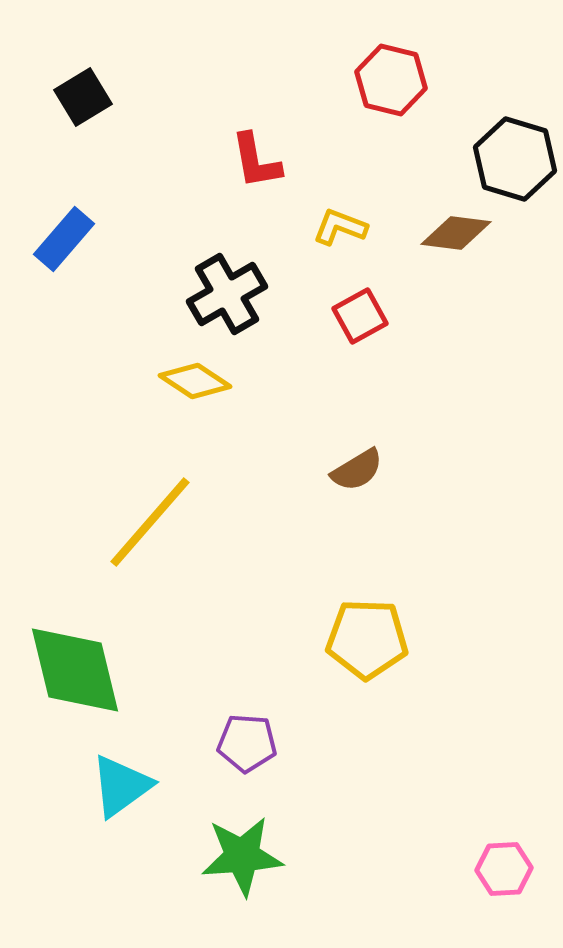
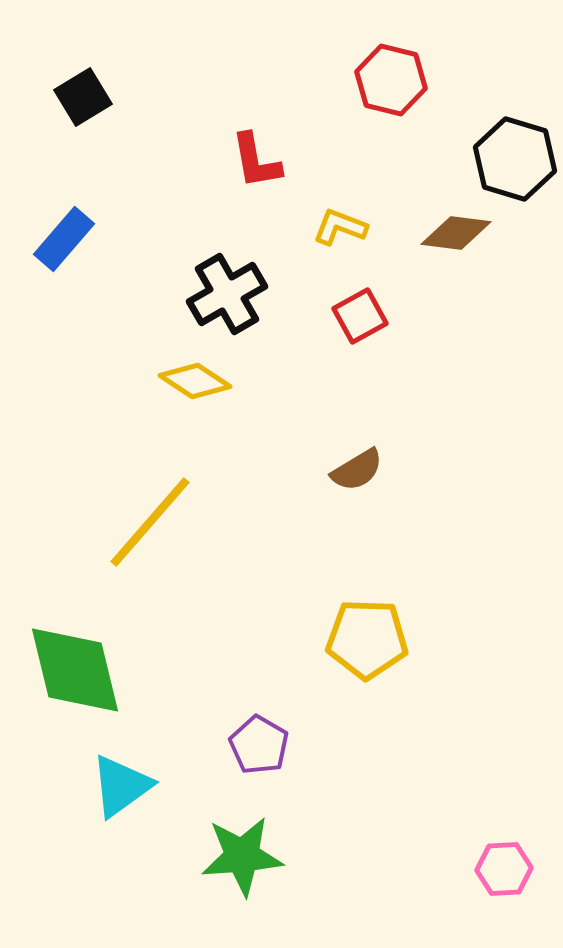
purple pentagon: moved 12 px right, 2 px down; rotated 26 degrees clockwise
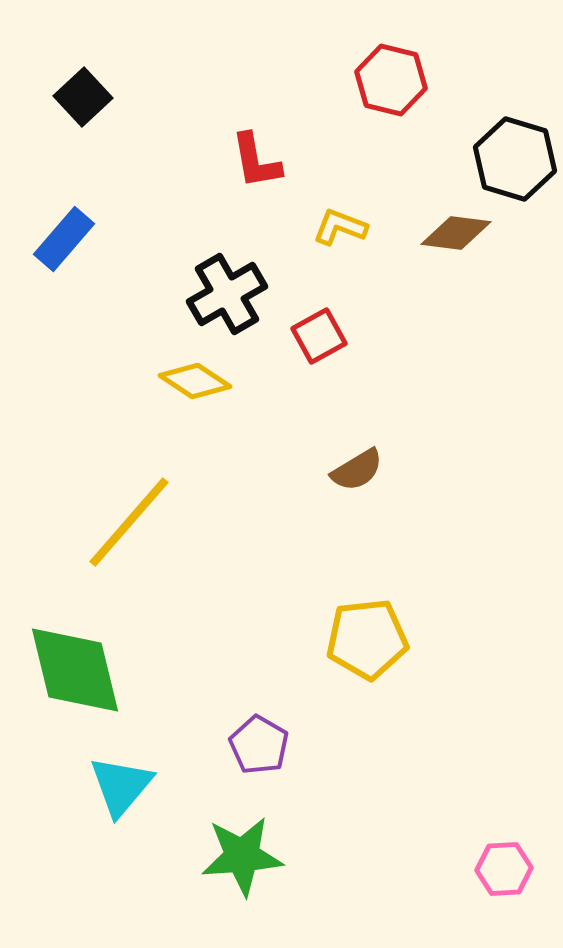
black square: rotated 12 degrees counterclockwise
red square: moved 41 px left, 20 px down
yellow line: moved 21 px left
yellow pentagon: rotated 8 degrees counterclockwise
cyan triangle: rotated 14 degrees counterclockwise
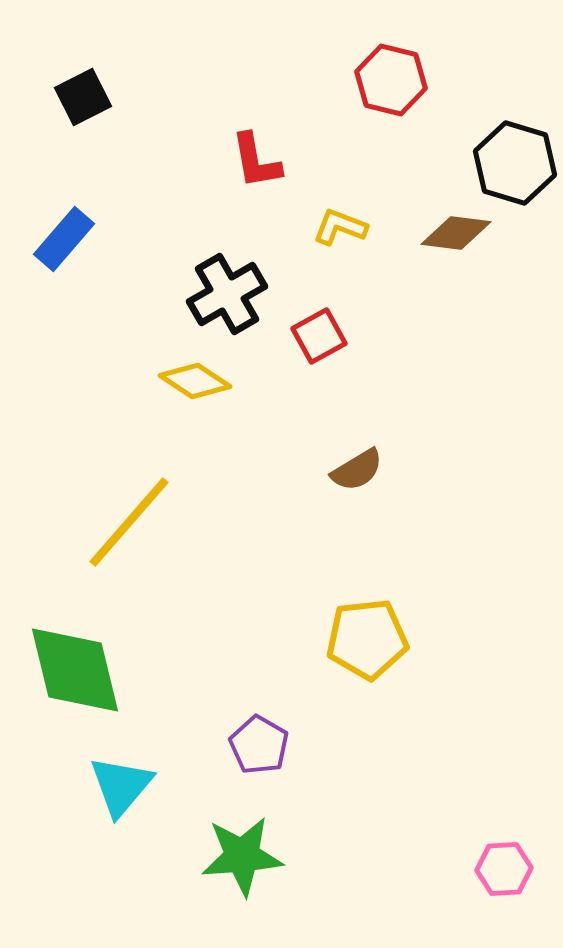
black square: rotated 16 degrees clockwise
black hexagon: moved 4 px down
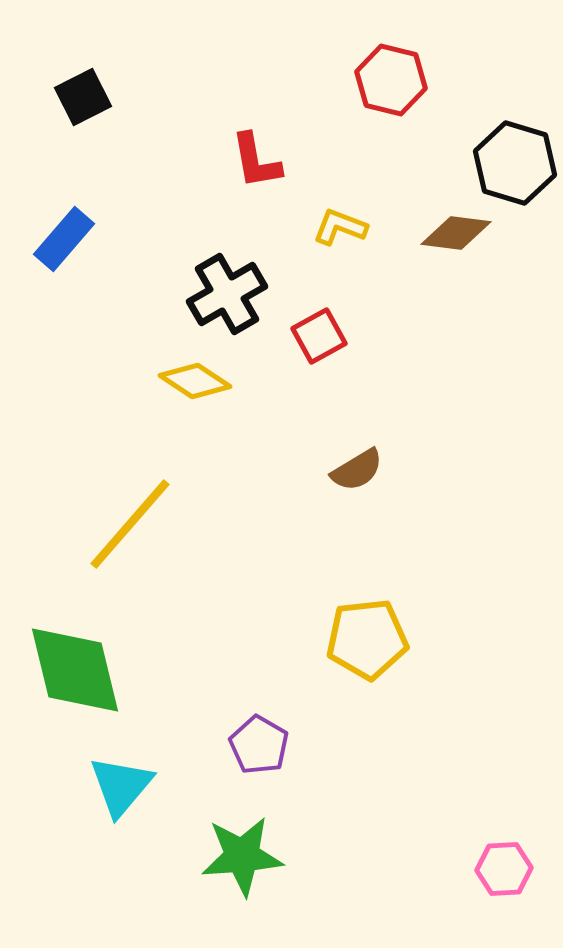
yellow line: moved 1 px right, 2 px down
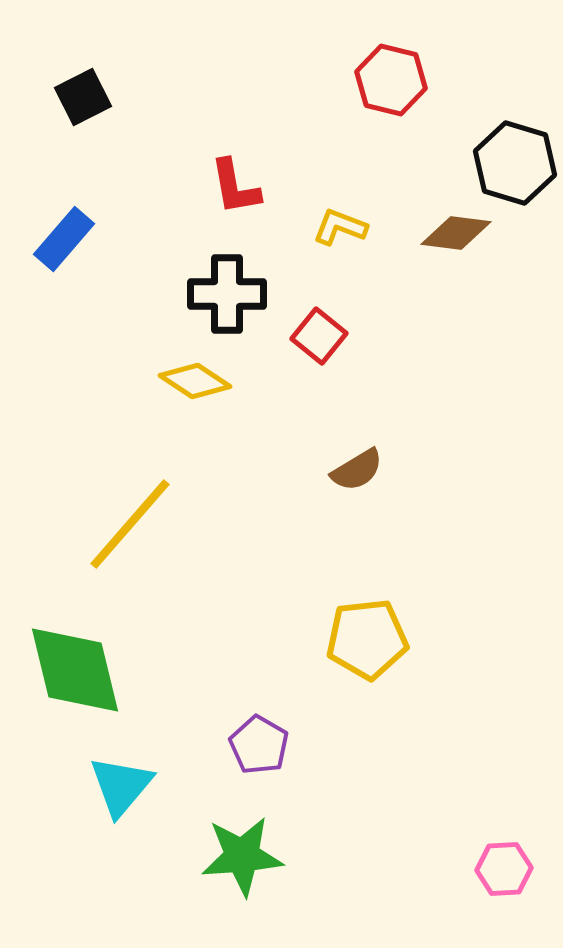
red L-shape: moved 21 px left, 26 px down
black cross: rotated 30 degrees clockwise
red square: rotated 22 degrees counterclockwise
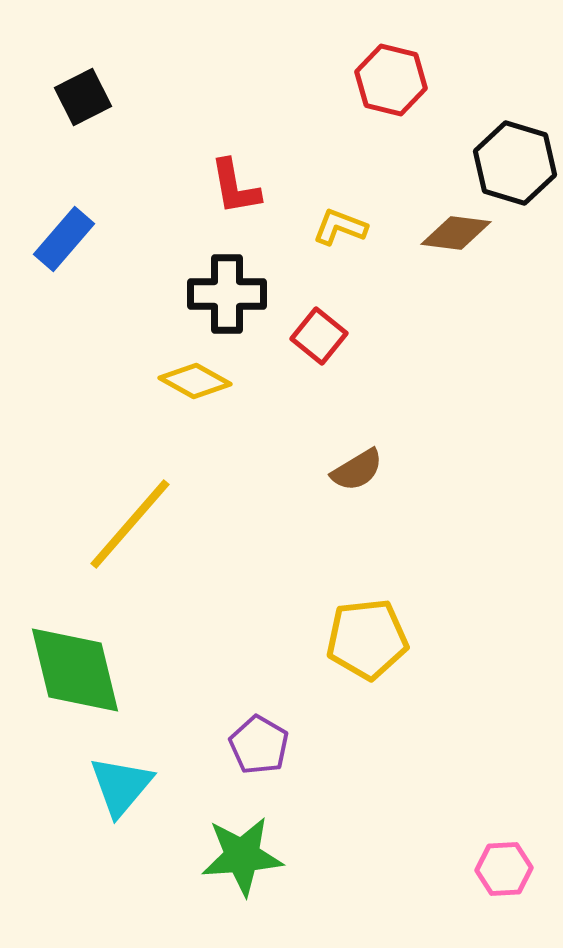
yellow diamond: rotated 4 degrees counterclockwise
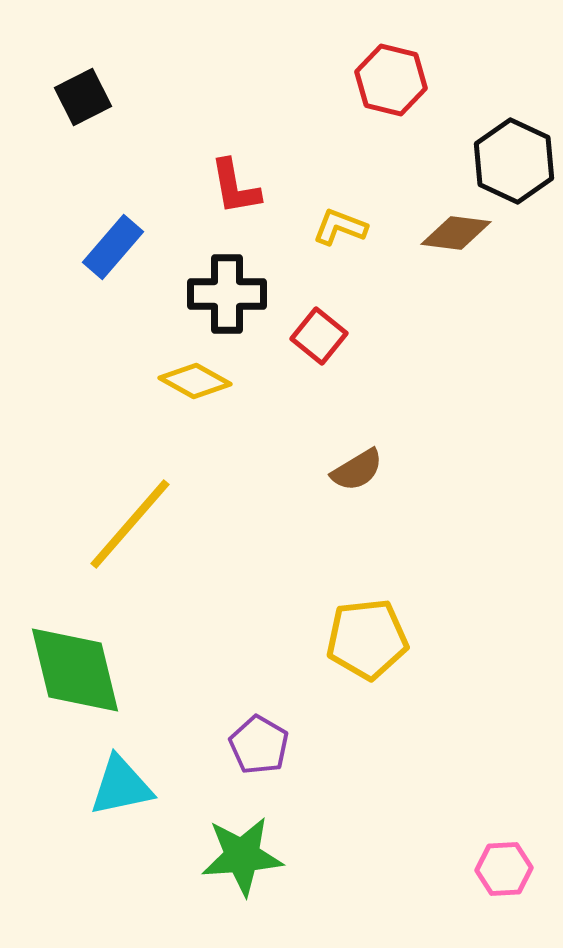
black hexagon: moved 1 px left, 2 px up; rotated 8 degrees clockwise
blue rectangle: moved 49 px right, 8 px down
cyan triangle: rotated 38 degrees clockwise
